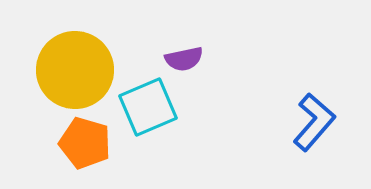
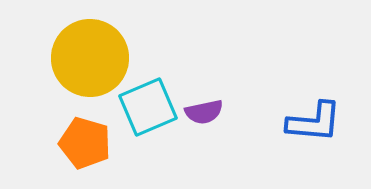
purple semicircle: moved 20 px right, 53 px down
yellow circle: moved 15 px right, 12 px up
blue L-shape: rotated 54 degrees clockwise
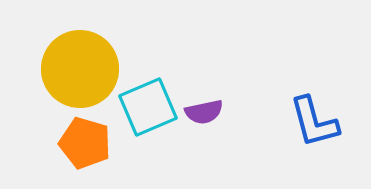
yellow circle: moved 10 px left, 11 px down
blue L-shape: rotated 70 degrees clockwise
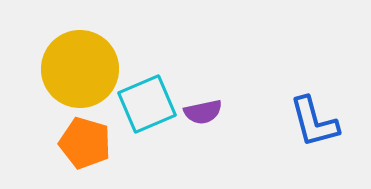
cyan square: moved 1 px left, 3 px up
purple semicircle: moved 1 px left
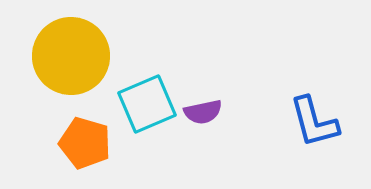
yellow circle: moved 9 px left, 13 px up
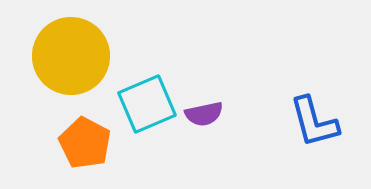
purple semicircle: moved 1 px right, 2 px down
orange pentagon: rotated 12 degrees clockwise
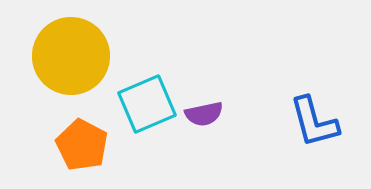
orange pentagon: moved 3 px left, 2 px down
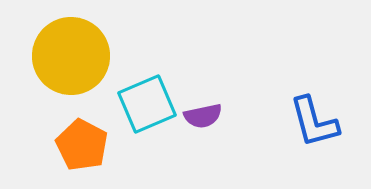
purple semicircle: moved 1 px left, 2 px down
